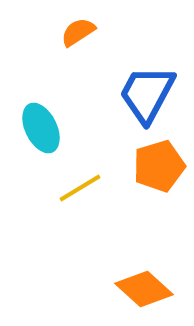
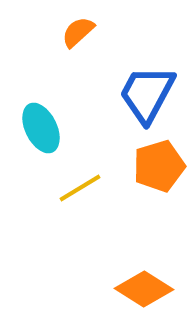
orange semicircle: rotated 9 degrees counterclockwise
orange diamond: rotated 10 degrees counterclockwise
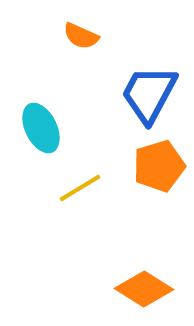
orange semicircle: moved 3 px right, 4 px down; rotated 114 degrees counterclockwise
blue trapezoid: moved 2 px right
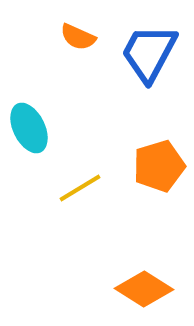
orange semicircle: moved 3 px left, 1 px down
blue trapezoid: moved 41 px up
cyan ellipse: moved 12 px left
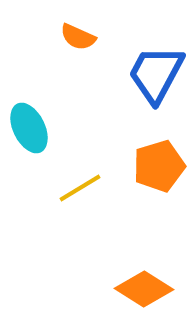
blue trapezoid: moved 7 px right, 21 px down
